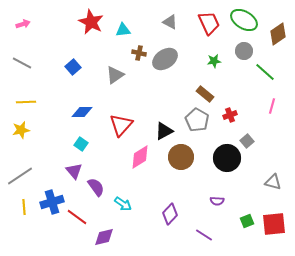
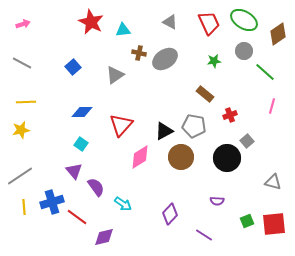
gray pentagon at (197, 120): moved 3 px left, 6 px down; rotated 20 degrees counterclockwise
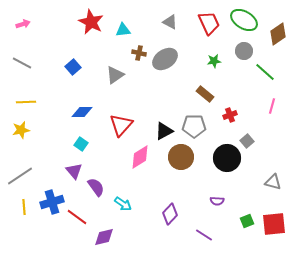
gray pentagon at (194, 126): rotated 10 degrees counterclockwise
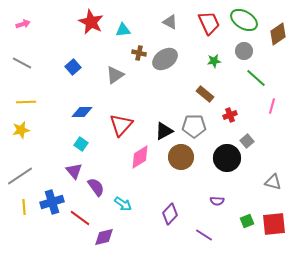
green line at (265, 72): moved 9 px left, 6 px down
red line at (77, 217): moved 3 px right, 1 px down
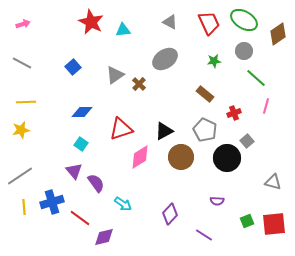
brown cross at (139, 53): moved 31 px down; rotated 32 degrees clockwise
pink line at (272, 106): moved 6 px left
red cross at (230, 115): moved 4 px right, 2 px up
red triangle at (121, 125): moved 4 px down; rotated 30 degrees clockwise
gray pentagon at (194, 126): moved 11 px right, 4 px down; rotated 25 degrees clockwise
purple semicircle at (96, 187): moved 4 px up
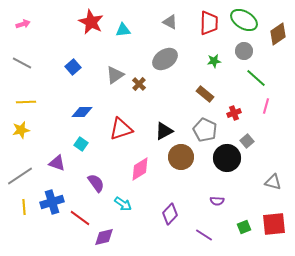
red trapezoid at (209, 23): rotated 25 degrees clockwise
pink diamond at (140, 157): moved 12 px down
purple triangle at (74, 171): moved 17 px left, 8 px up; rotated 30 degrees counterclockwise
green square at (247, 221): moved 3 px left, 6 px down
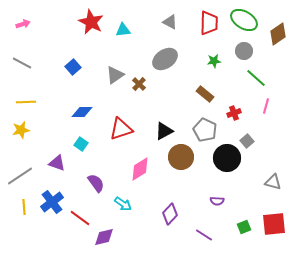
blue cross at (52, 202): rotated 20 degrees counterclockwise
